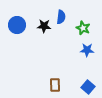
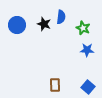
black star: moved 2 px up; rotated 16 degrees clockwise
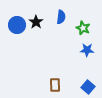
black star: moved 8 px left, 2 px up; rotated 16 degrees clockwise
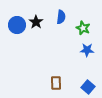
brown rectangle: moved 1 px right, 2 px up
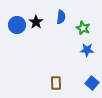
blue square: moved 4 px right, 4 px up
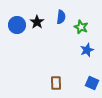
black star: moved 1 px right
green star: moved 2 px left, 1 px up
blue star: rotated 24 degrees counterclockwise
blue square: rotated 16 degrees counterclockwise
